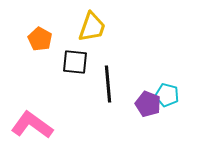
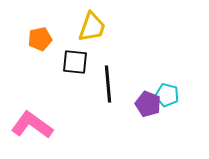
orange pentagon: rotated 30 degrees clockwise
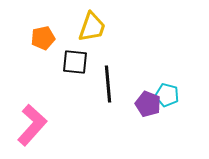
orange pentagon: moved 3 px right, 1 px up
pink L-shape: rotated 96 degrees clockwise
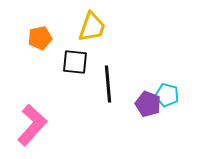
orange pentagon: moved 3 px left
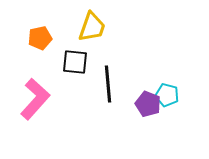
pink L-shape: moved 3 px right, 26 px up
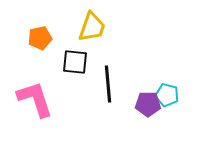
pink L-shape: rotated 60 degrees counterclockwise
purple pentagon: rotated 20 degrees counterclockwise
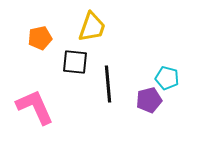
cyan pentagon: moved 17 px up
pink L-shape: moved 8 px down; rotated 6 degrees counterclockwise
purple pentagon: moved 1 px right, 4 px up; rotated 15 degrees counterclockwise
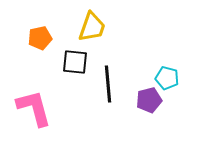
pink L-shape: moved 1 px left, 1 px down; rotated 9 degrees clockwise
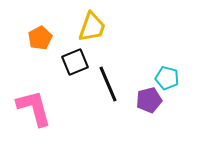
orange pentagon: rotated 15 degrees counterclockwise
black square: rotated 28 degrees counterclockwise
black line: rotated 18 degrees counterclockwise
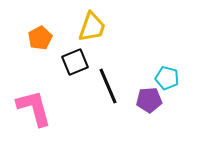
black line: moved 2 px down
purple pentagon: rotated 10 degrees clockwise
